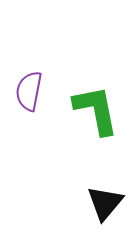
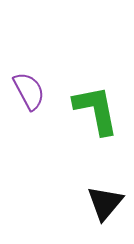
purple semicircle: rotated 141 degrees clockwise
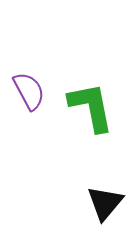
green L-shape: moved 5 px left, 3 px up
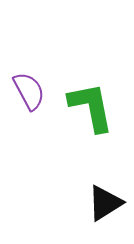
black triangle: rotated 18 degrees clockwise
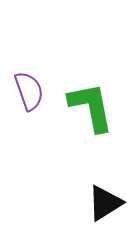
purple semicircle: rotated 9 degrees clockwise
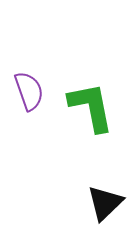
black triangle: rotated 12 degrees counterclockwise
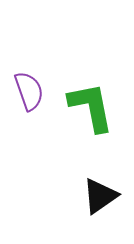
black triangle: moved 5 px left, 7 px up; rotated 9 degrees clockwise
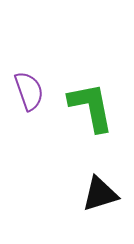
black triangle: moved 2 px up; rotated 18 degrees clockwise
